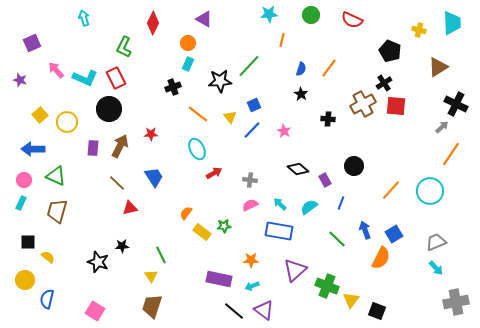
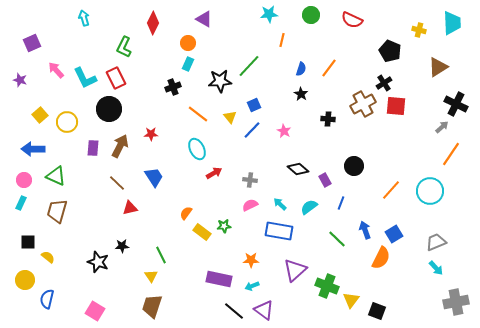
cyan L-shape at (85, 78): rotated 40 degrees clockwise
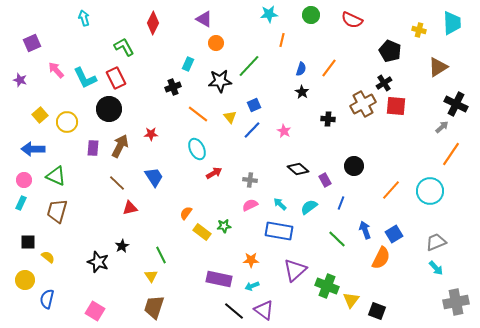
orange circle at (188, 43): moved 28 px right
green L-shape at (124, 47): rotated 125 degrees clockwise
black star at (301, 94): moved 1 px right, 2 px up
black star at (122, 246): rotated 24 degrees counterclockwise
brown trapezoid at (152, 306): moved 2 px right, 1 px down
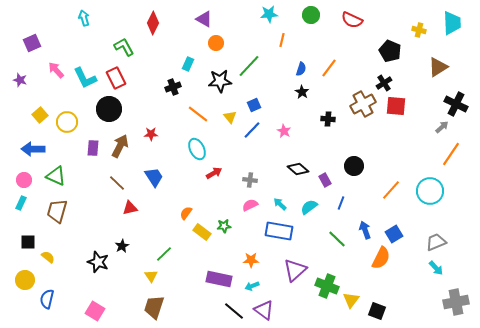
green line at (161, 255): moved 3 px right, 1 px up; rotated 72 degrees clockwise
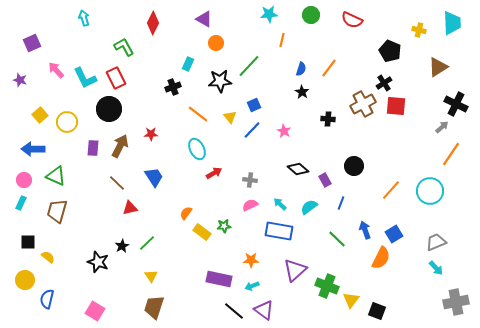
green line at (164, 254): moved 17 px left, 11 px up
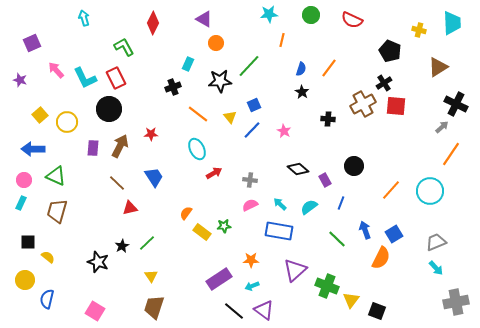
purple rectangle at (219, 279): rotated 45 degrees counterclockwise
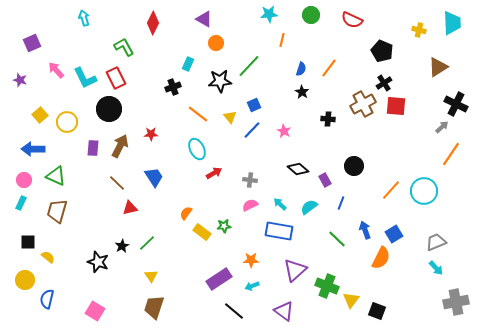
black pentagon at (390, 51): moved 8 px left
cyan circle at (430, 191): moved 6 px left
purple triangle at (264, 310): moved 20 px right, 1 px down
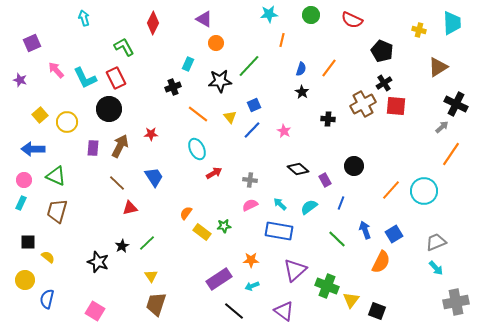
orange semicircle at (381, 258): moved 4 px down
brown trapezoid at (154, 307): moved 2 px right, 3 px up
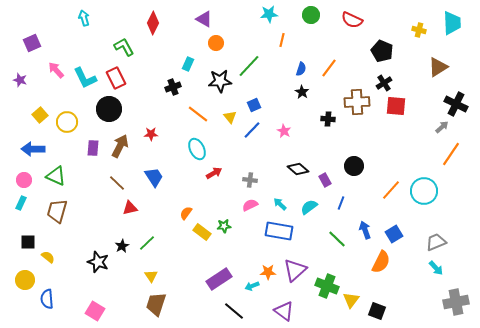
brown cross at (363, 104): moved 6 px left, 2 px up; rotated 25 degrees clockwise
orange star at (251, 260): moved 17 px right, 12 px down
blue semicircle at (47, 299): rotated 18 degrees counterclockwise
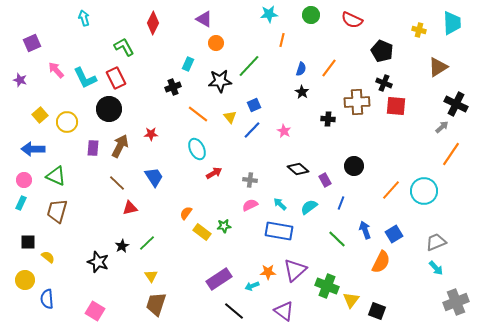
black cross at (384, 83): rotated 35 degrees counterclockwise
gray cross at (456, 302): rotated 10 degrees counterclockwise
